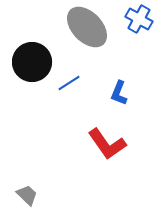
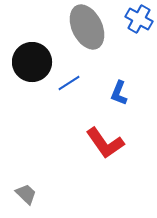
gray ellipse: rotated 18 degrees clockwise
red L-shape: moved 2 px left, 1 px up
gray trapezoid: moved 1 px left, 1 px up
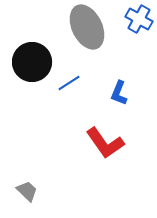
gray trapezoid: moved 1 px right, 3 px up
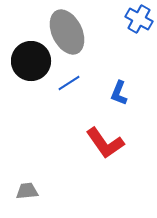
gray ellipse: moved 20 px left, 5 px down
black circle: moved 1 px left, 1 px up
gray trapezoid: rotated 50 degrees counterclockwise
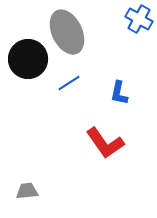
black circle: moved 3 px left, 2 px up
blue L-shape: rotated 10 degrees counterclockwise
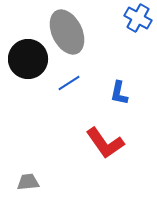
blue cross: moved 1 px left, 1 px up
gray trapezoid: moved 1 px right, 9 px up
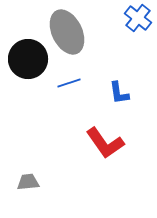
blue cross: rotated 8 degrees clockwise
blue line: rotated 15 degrees clockwise
blue L-shape: rotated 20 degrees counterclockwise
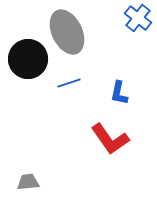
blue L-shape: rotated 20 degrees clockwise
red L-shape: moved 5 px right, 4 px up
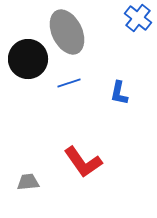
red L-shape: moved 27 px left, 23 px down
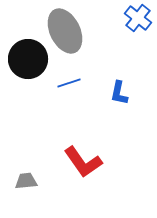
gray ellipse: moved 2 px left, 1 px up
gray trapezoid: moved 2 px left, 1 px up
